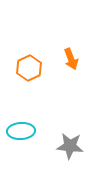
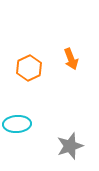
cyan ellipse: moved 4 px left, 7 px up
gray star: rotated 24 degrees counterclockwise
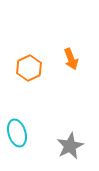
cyan ellipse: moved 9 px down; rotated 76 degrees clockwise
gray star: rotated 8 degrees counterclockwise
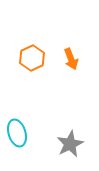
orange hexagon: moved 3 px right, 10 px up
gray star: moved 2 px up
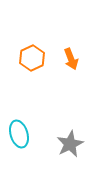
cyan ellipse: moved 2 px right, 1 px down
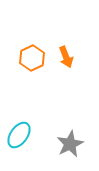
orange arrow: moved 5 px left, 2 px up
cyan ellipse: moved 1 px down; rotated 52 degrees clockwise
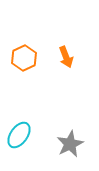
orange hexagon: moved 8 px left
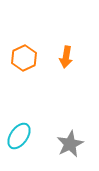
orange arrow: rotated 30 degrees clockwise
cyan ellipse: moved 1 px down
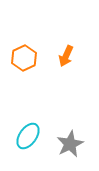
orange arrow: moved 1 px up; rotated 15 degrees clockwise
cyan ellipse: moved 9 px right
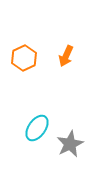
cyan ellipse: moved 9 px right, 8 px up
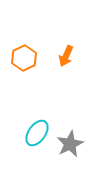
cyan ellipse: moved 5 px down
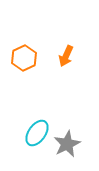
gray star: moved 3 px left
